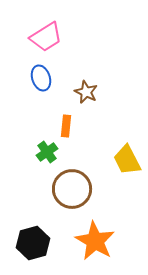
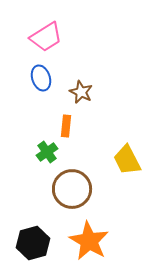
brown star: moved 5 px left
orange star: moved 6 px left
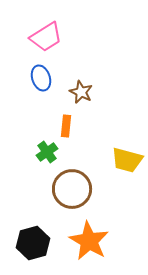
yellow trapezoid: rotated 48 degrees counterclockwise
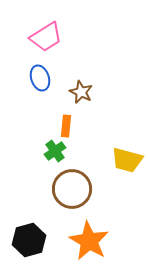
blue ellipse: moved 1 px left
green cross: moved 8 px right, 1 px up
black hexagon: moved 4 px left, 3 px up
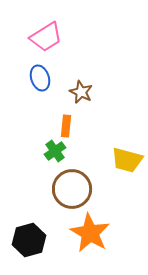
orange star: moved 1 px right, 8 px up
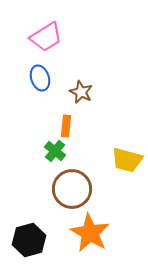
green cross: rotated 15 degrees counterclockwise
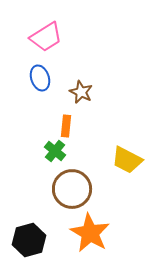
yellow trapezoid: rotated 12 degrees clockwise
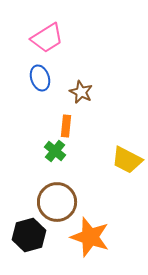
pink trapezoid: moved 1 px right, 1 px down
brown circle: moved 15 px left, 13 px down
orange star: moved 4 px down; rotated 12 degrees counterclockwise
black hexagon: moved 5 px up
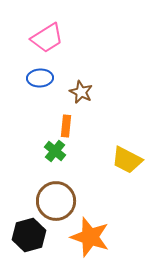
blue ellipse: rotated 75 degrees counterclockwise
brown circle: moved 1 px left, 1 px up
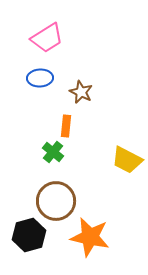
green cross: moved 2 px left, 1 px down
orange star: rotated 6 degrees counterclockwise
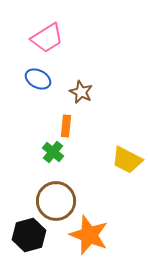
blue ellipse: moved 2 px left, 1 px down; rotated 30 degrees clockwise
orange star: moved 1 px left, 2 px up; rotated 9 degrees clockwise
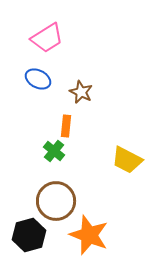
green cross: moved 1 px right, 1 px up
